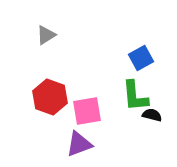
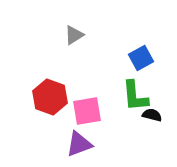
gray triangle: moved 28 px right
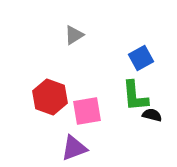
purple triangle: moved 5 px left, 4 px down
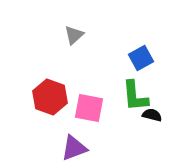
gray triangle: rotated 10 degrees counterclockwise
pink square: moved 2 px right, 3 px up; rotated 20 degrees clockwise
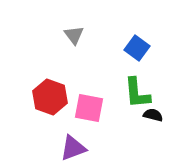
gray triangle: rotated 25 degrees counterclockwise
blue square: moved 4 px left, 10 px up; rotated 25 degrees counterclockwise
green L-shape: moved 2 px right, 3 px up
black semicircle: moved 1 px right
purple triangle: moved 1 px left
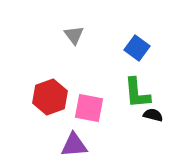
red hexagon: rotated 20 degrees clockwise
purple triangle: moved 1 px right, 3 px up; rotated 16 degrees clockwise
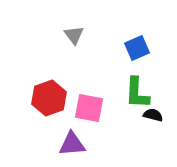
blue square: rotated 30 degrees clockwise
green L-shape: rotated 8 degrees clockwise
red hexagon: moved 1 px left, 1 px down
purple triangle: moved 2 px left, 1 px up
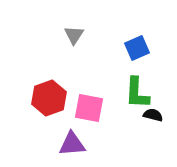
gray triangle: rotated 10 degrees clockwise
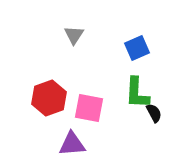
black semicircle: moved 1 px right, 2 px up; rotated 48 degrees clockwise
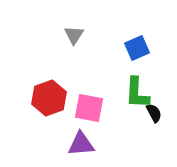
purple triangle: moved 9 px right
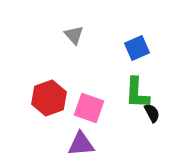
gray triangle: rotated 15 degrees counterclockwise
pink square: rotated 8 degrees clockwise
black semicircle: moved 2 px left
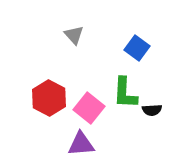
blue square: rotated 30 degrees counterclockwise
green L-shape: moved 12 px left
red hexagon: rotated 12 degrees counterclockwise
pink square: rotated 20 degrees clockwise
black semicircle: moved 3 px up; rotated 114 degrees clockwise
